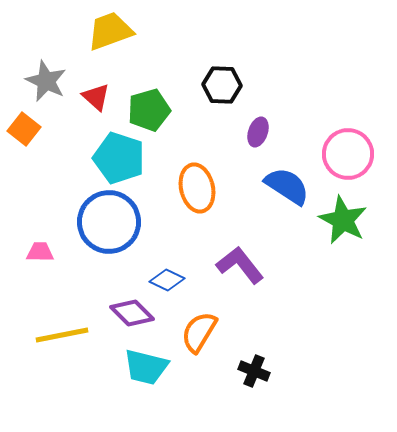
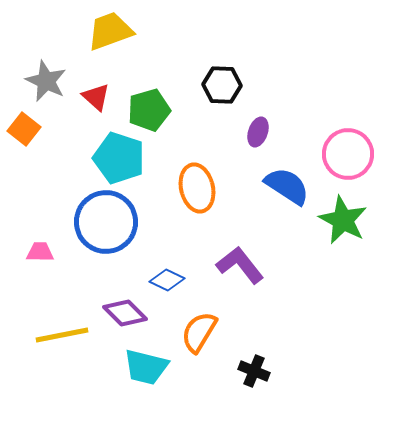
blue circle: moved 3 px left
purple diamond: moved 7 px left
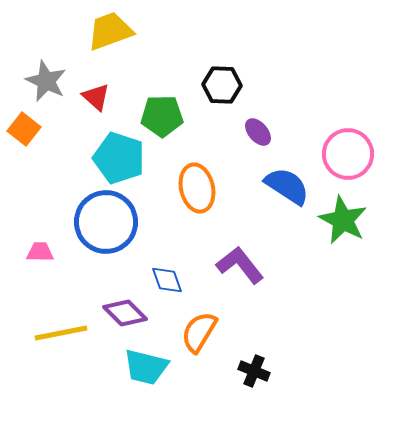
green pentagon: moved 13 px right, 6 px down; rotated 15 degrees clockwise
purple ellipse: rotated 60 degrees counterclockwise
blue diamond: rotated 44 degrees clockwise
yellow line: moved 1 px left, 2 px up
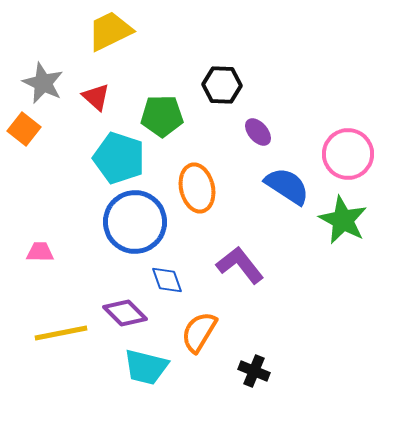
yellow trapezoid: rotated 6 degrees counterclockwise
gray star: moved 3 px left, 2 px down
blue circle: moved 29 px right
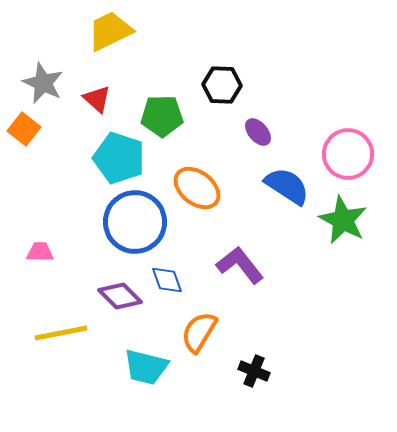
red triangle: moved 1 px right, 2 px down
orange ellipse: rotated 39 degrees counterclockwise
purple diamond: moved 5 px left, 17 px up
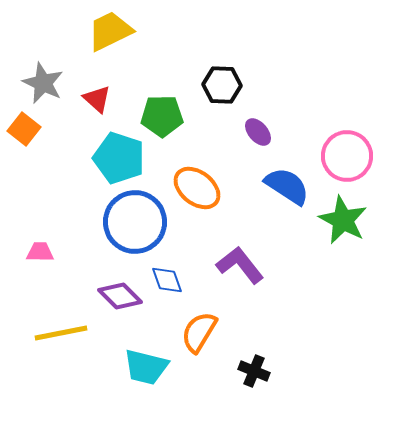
pink circle: moved 1 px left, 2 px down
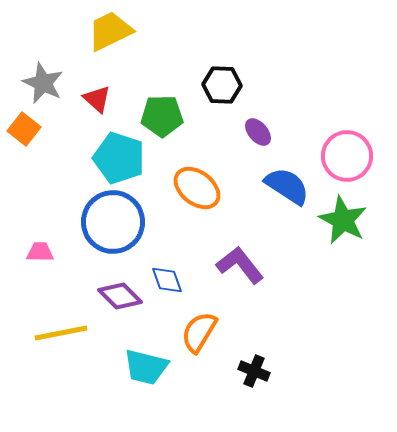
blue circle: moved 22 px left
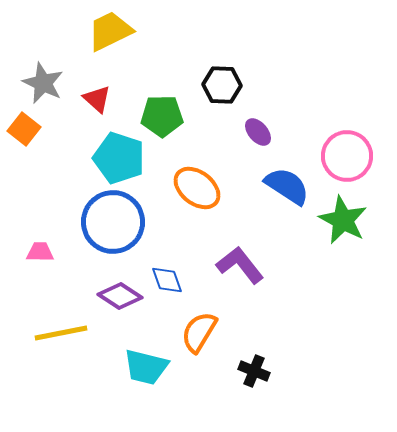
purple diamond: rotated 12 degrees counterclockwise
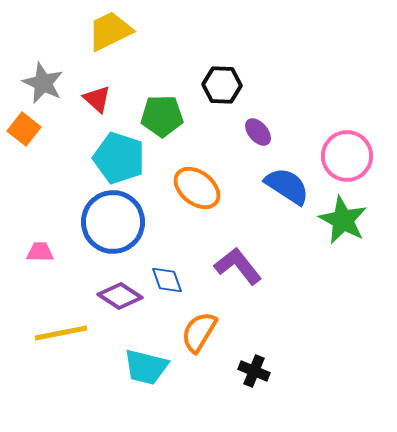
purple L-shape: moved 2 px left, 1 px down
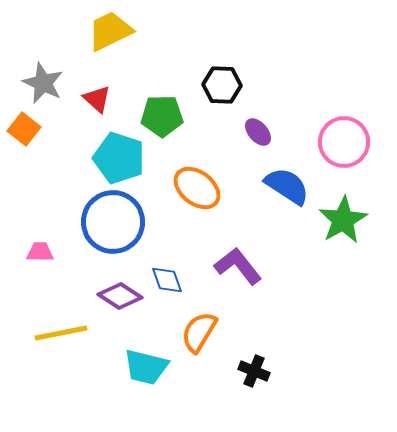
pink circle: moved 3 px left, 14 px up
green star: rotated 15 degrees clockwise
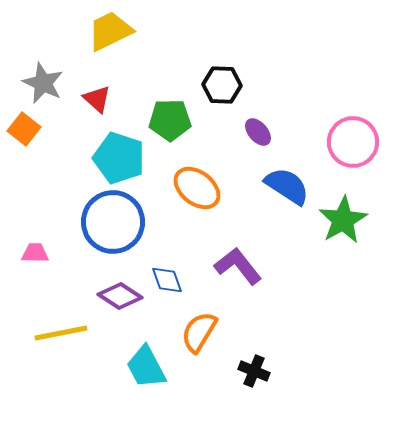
green pentagon: moved 8 px right, 4 px down
pink circle: moved 9 px right
pink trapezoid: moved 5 px left, 1 px down
cyan trapezoid: rotated 48 degrees clockwise
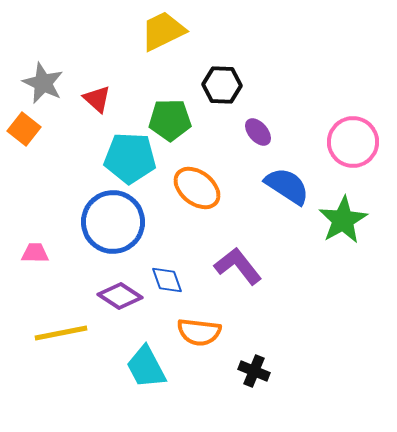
yellow trapezoid: moved 53 px right
cyan pentagon: moved 11 px right; rotated 15 degrees counterclockwise
orange semicircle: rotated 114 degrees counterclockwise
